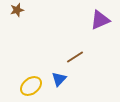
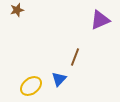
brown line: rotated 36 degrees counterclockwise
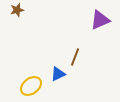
blue triangle: moved 1 px left, 5 px up; rotated 21 degrees clockwise
